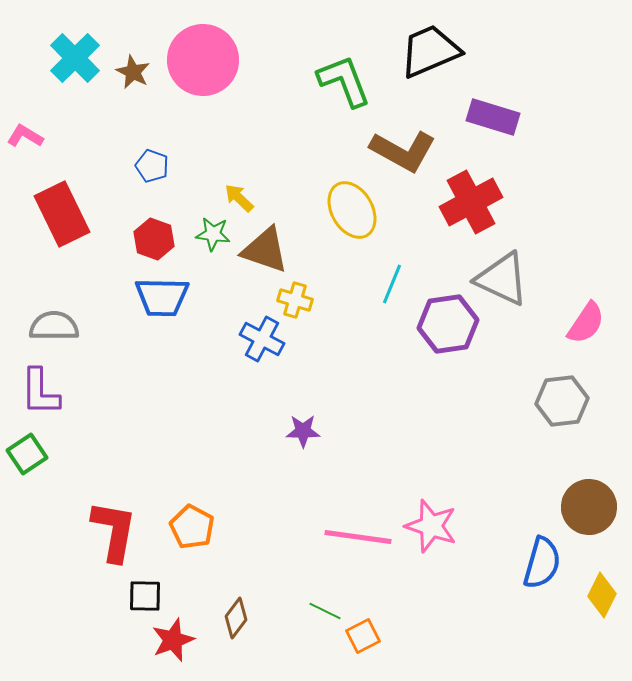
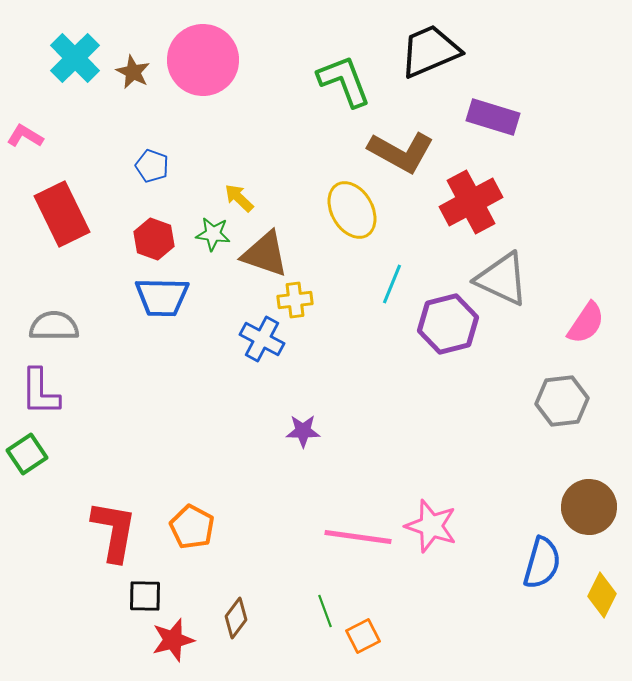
brown L-shape: moved 2 px left, 1 px down
brown triangle: moved 4 px down
yellow cross: rotated 24 degrees counterclockwise
purple hexagon: rotated 6 degrees counterclockwise
green line: rotated 44 degrees clockwise
red star: rotated 6 degrees clockwise
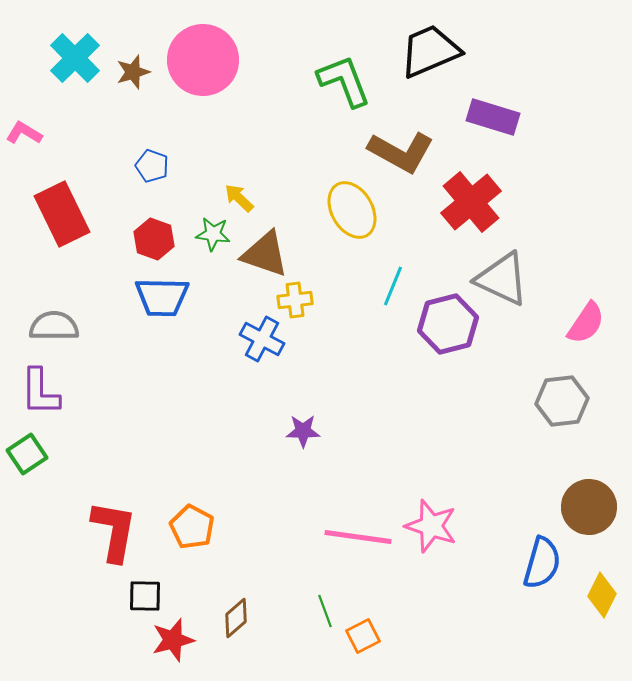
brown star: rotated 28 degrees clockwise
pink L-shape: moved 1 px left, 3 px up
red cross: rotated 12 degrees counterclockwise
cyan line: moved 1 px right, 2 px down
brown diamond: rotated 12 degrees clockwise
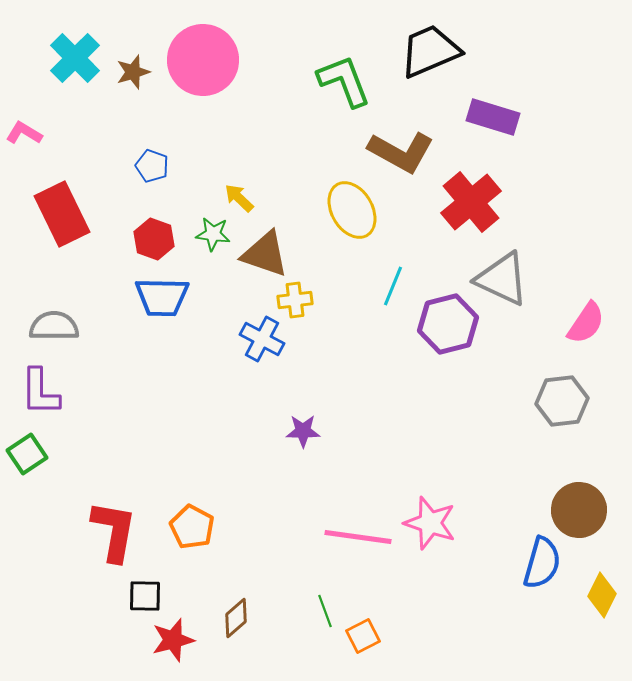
brown circle: moved 10 px left, 3 px down
pink star: moved 1 px left, 3 px up
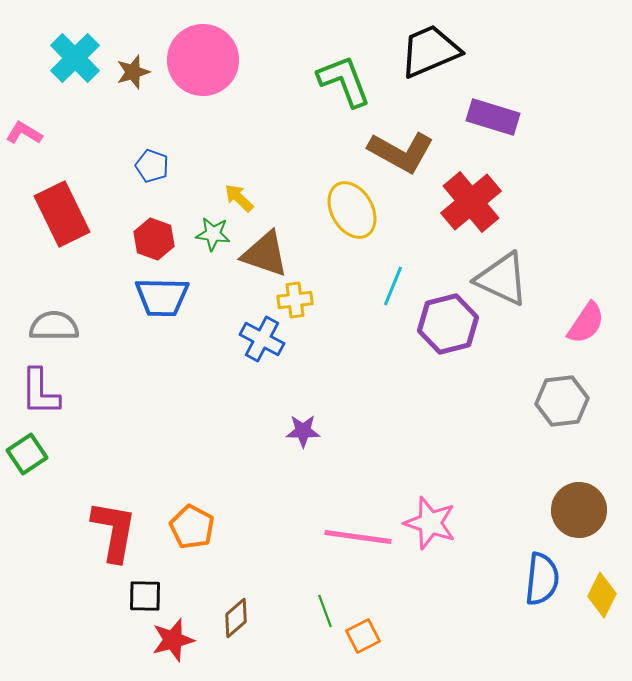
blue semicircle: moved 16 px down; rotated 10 degrees counterclockwise
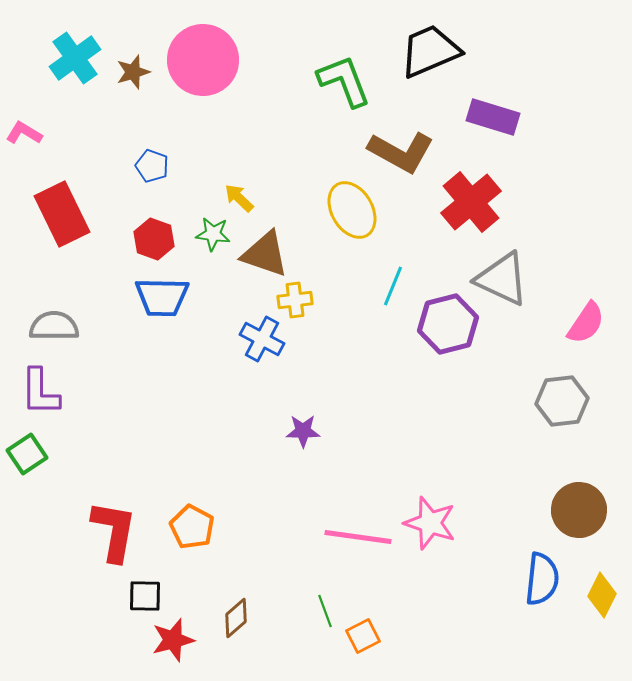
cyan cross: rotated 9 degrees clockwise
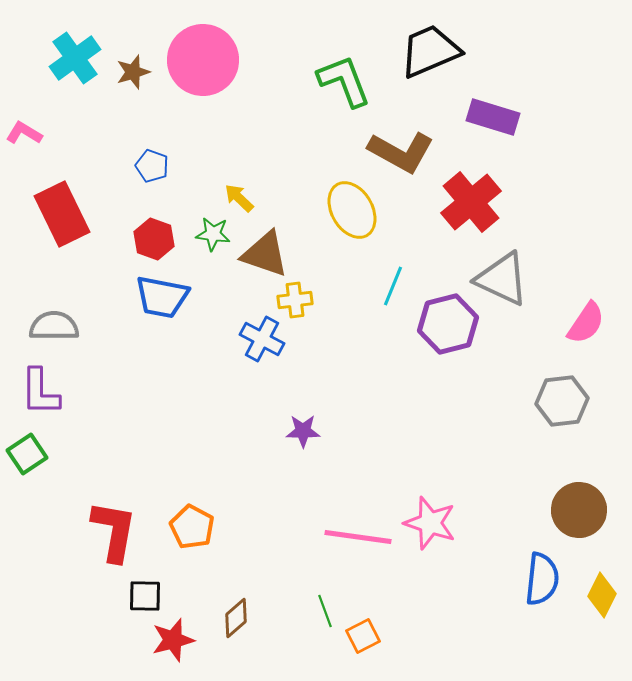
blue trapezoid: rotated 10 degrees clockwise
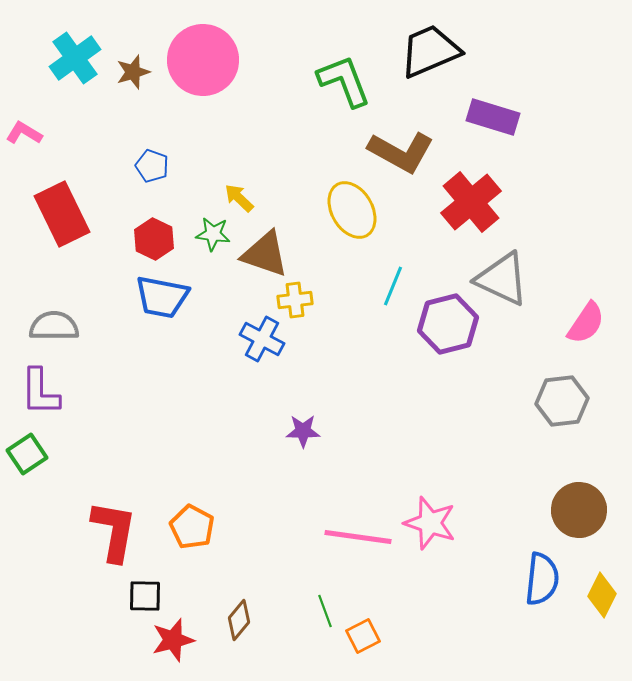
red hexagon: rotated 6 degrees clockwise
brown diamond: moved 3 px right, 2 px down; rotated 9 degrees counterclockwise
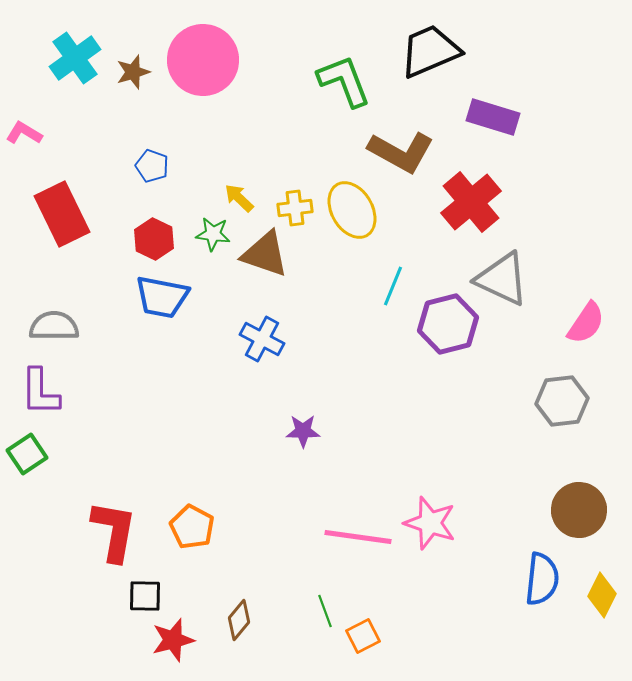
yellow cross: moved 92 px up
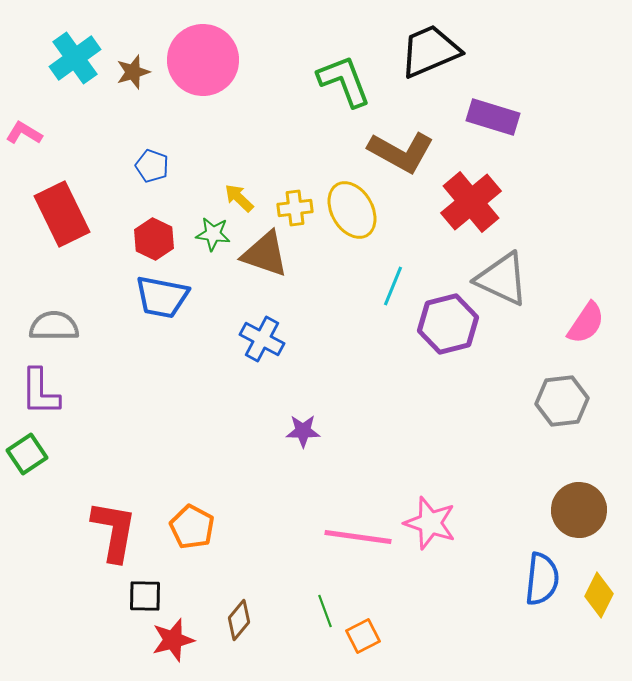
yellow diamond: moved 3 px left
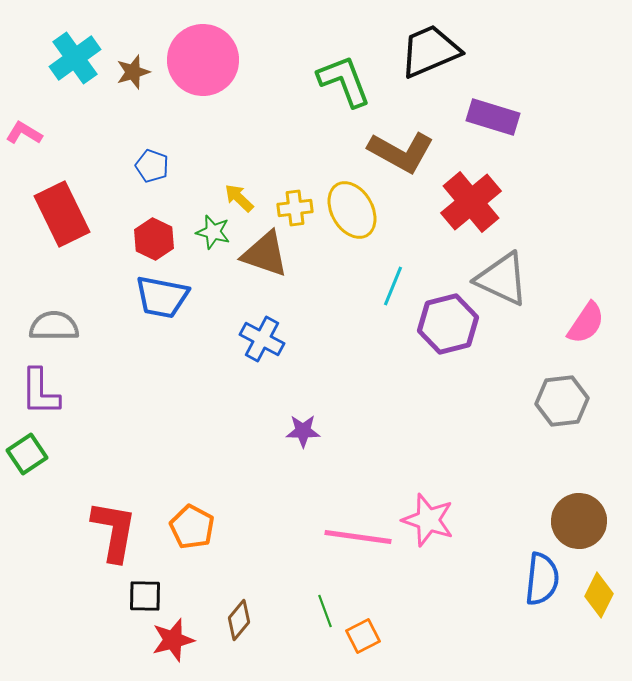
green star: moved 2 px up; rotated 8 degrees clockwise
brown circle: moved 11 px down
pink star: moved 2 px left, 3 px up
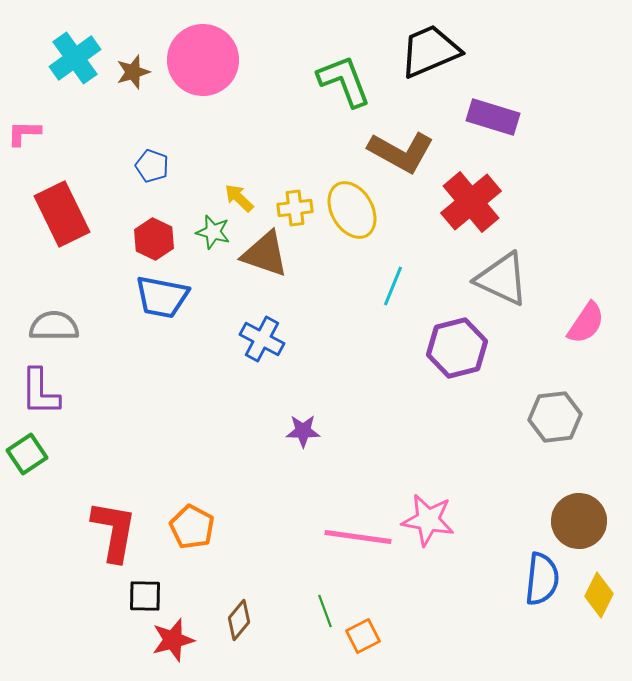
pink L-shape: rotated 30 degrees counterclockwise
purple hexagon: moved 9 px right, 24 px down
gray hexagon: moved 7 px left, 16 px down
pink star: rotated 8 degrees counterclockwise
